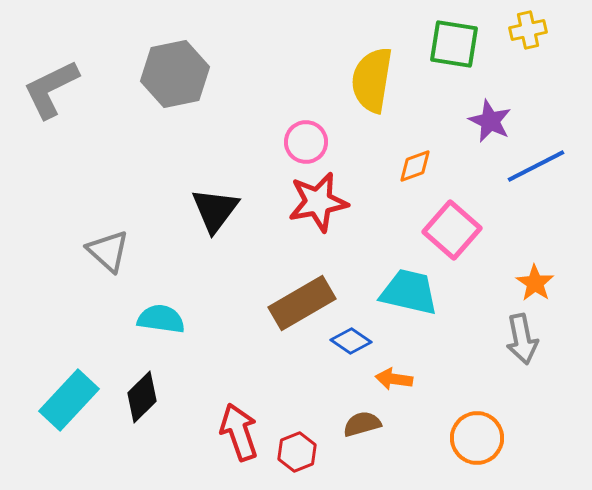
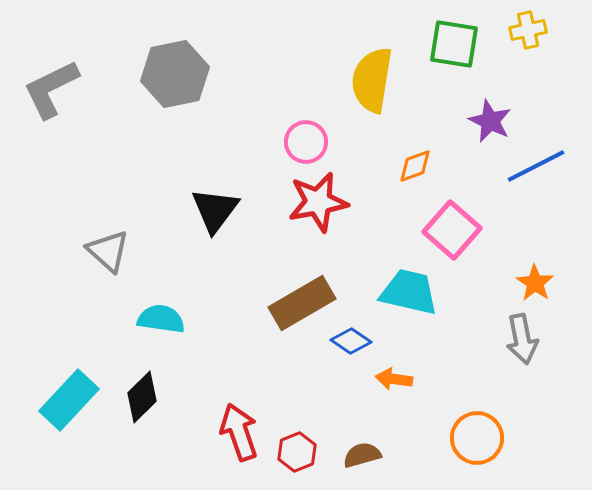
brown semicircle: moved 31 px down
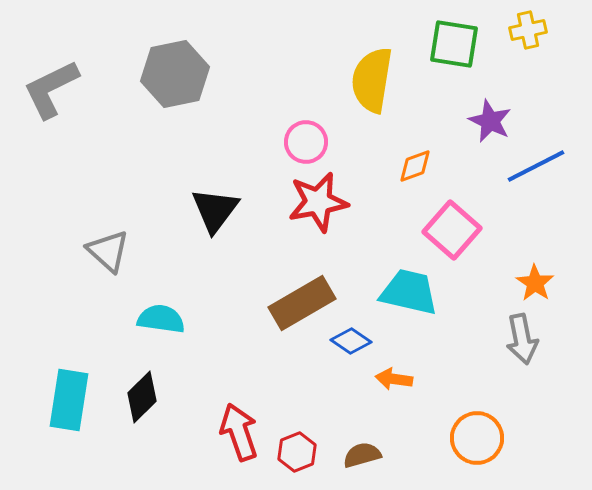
cyan rectangle: rotated 34 degrees counterclockwise
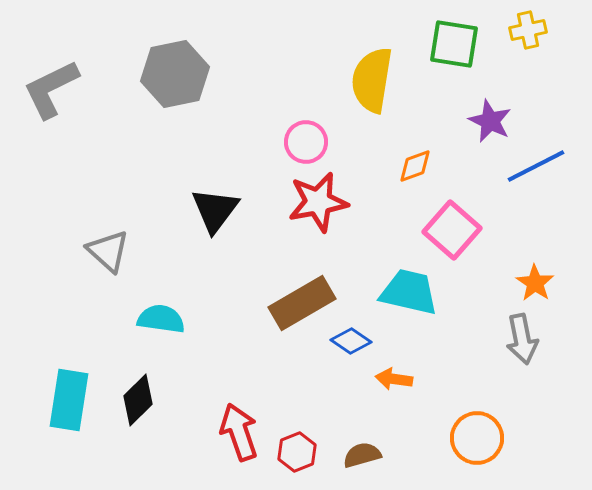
black diamond: moved 4 px left, 3 px down
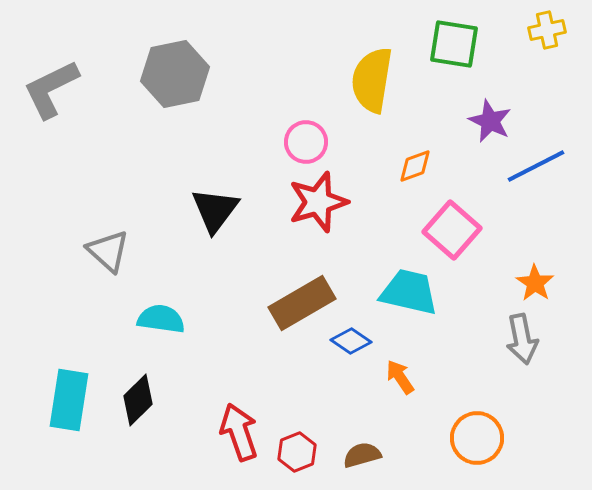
yellow cross: moved 19 px right
red star: rotated 6 degrees counterclockwise
orange arrow: moved 6 px right, 2 px up; rotated 48 degrees clockwise
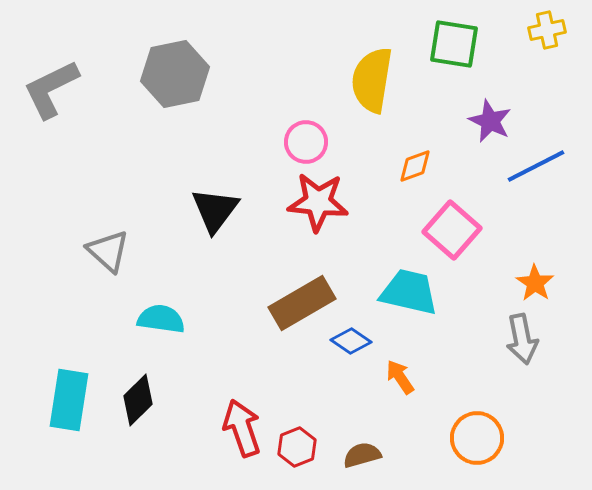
red star: rotated 22 degrees clockwise
red arrow: moved 3 px right, 4 px up
red hexagon: moved 5 px up
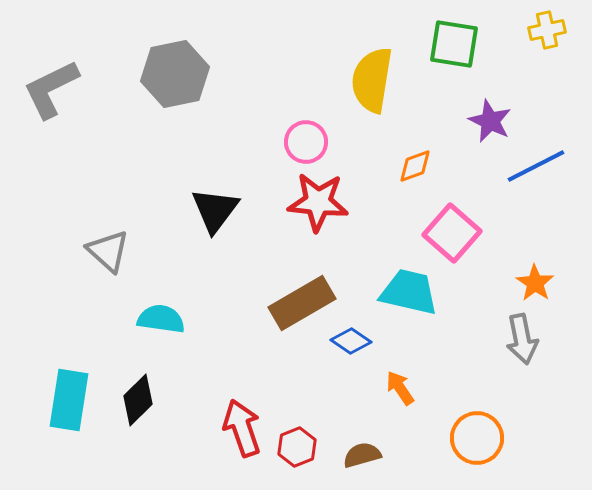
pink square: moved 3 px down
orange arrow: moved 11 px down
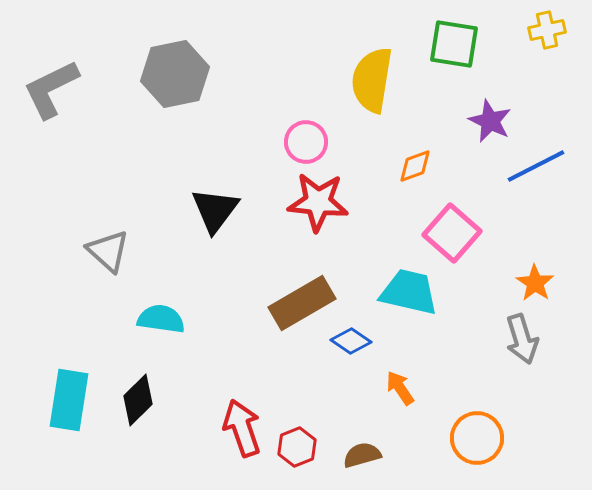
gray arrow: rotated 6 degrees counterclockwise
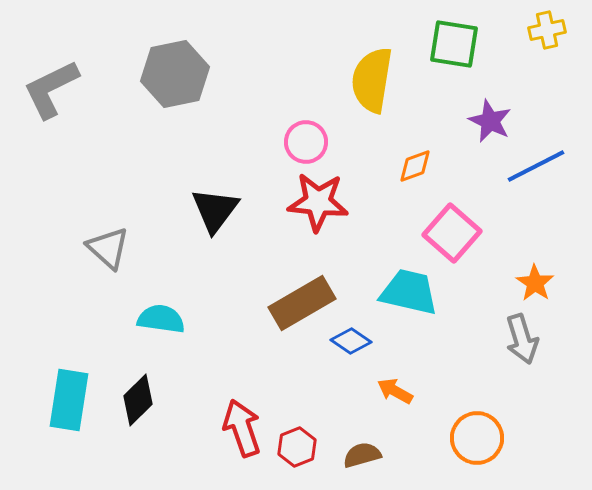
gray triangle: moved 3 px up
orange arrow: moved 5 px left, 3 px down; rotated 27 degrees counterclockwise
